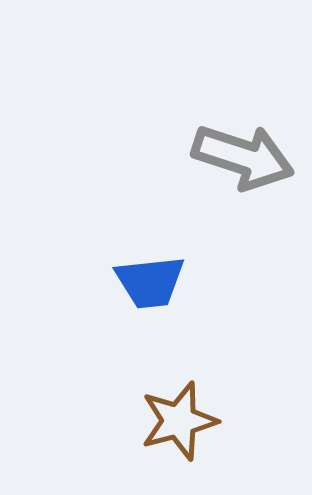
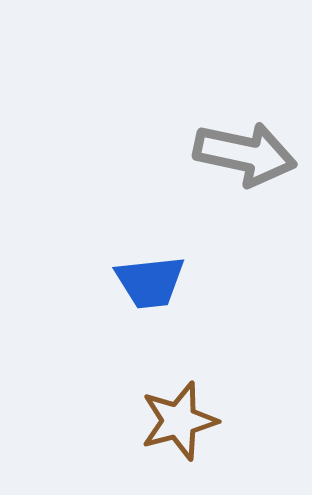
gray arrow: moved 2 px right, 3 px up; rotated 6 degrees counterclockwise
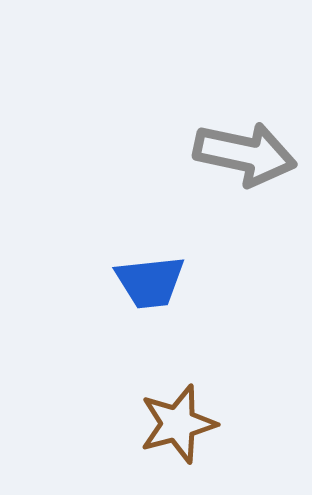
brown star: moved 1 px left, 3 px down
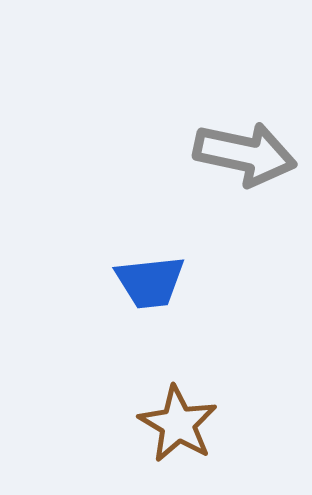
brown star: rotated 26 degrees counterclockwise
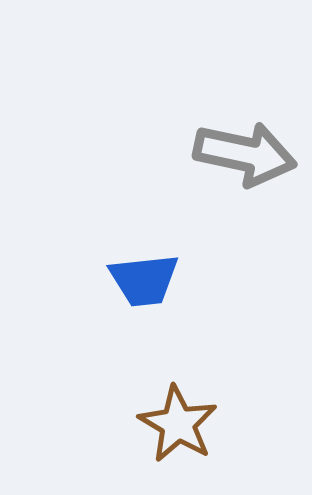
blue trapezoid: moved 6 px left, 2 px up
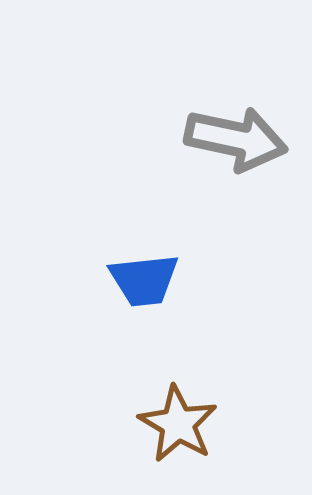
gray arrow: moved 9 px left, 15 px up
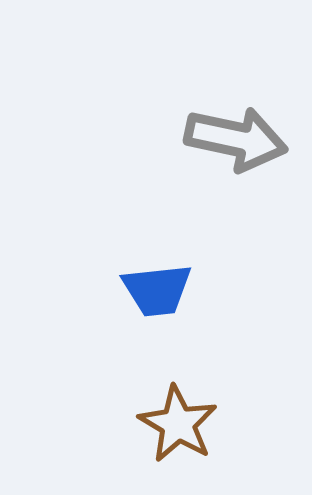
blue trapezoid: moved 13 px right, 10 px down
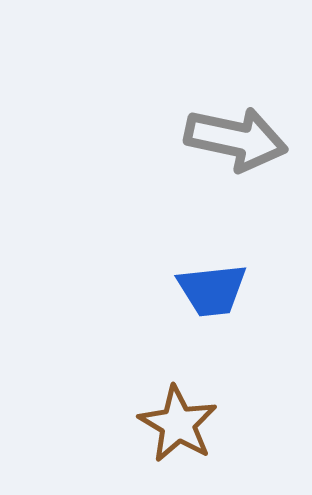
blue trapezoid: moved 55 px right
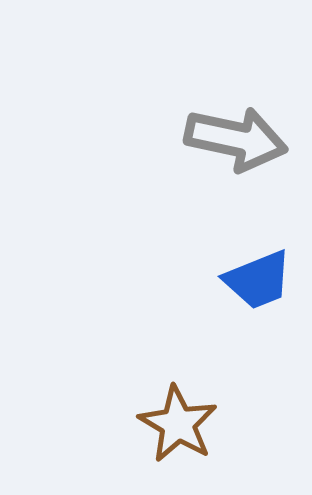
blue trapezoid: moved 46 px right, 10 px up; rotated 16 degrees counterclockwise
